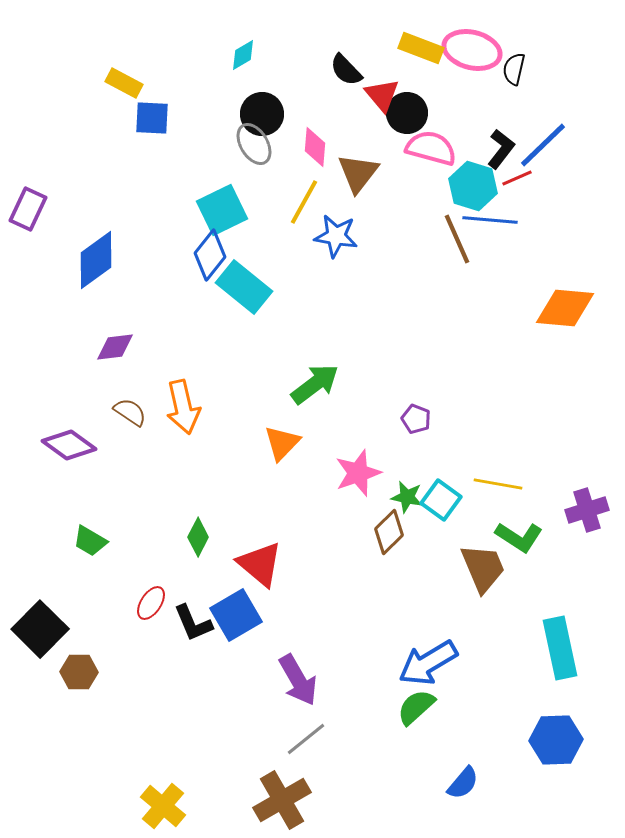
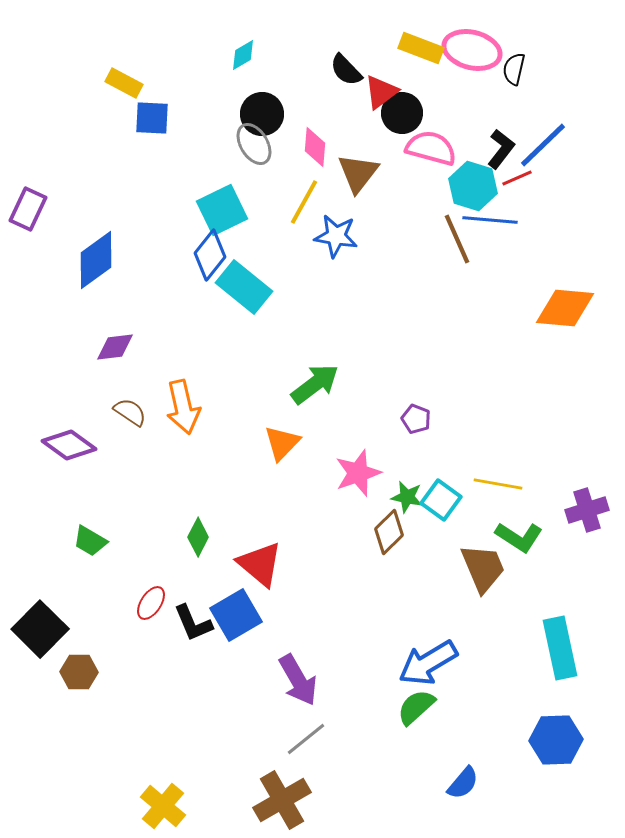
red triangle at (382, 95): moved 1 px left, 3 px up; rotated 33 degrees clockwise
black circle at (407, 113): moved 5 px left
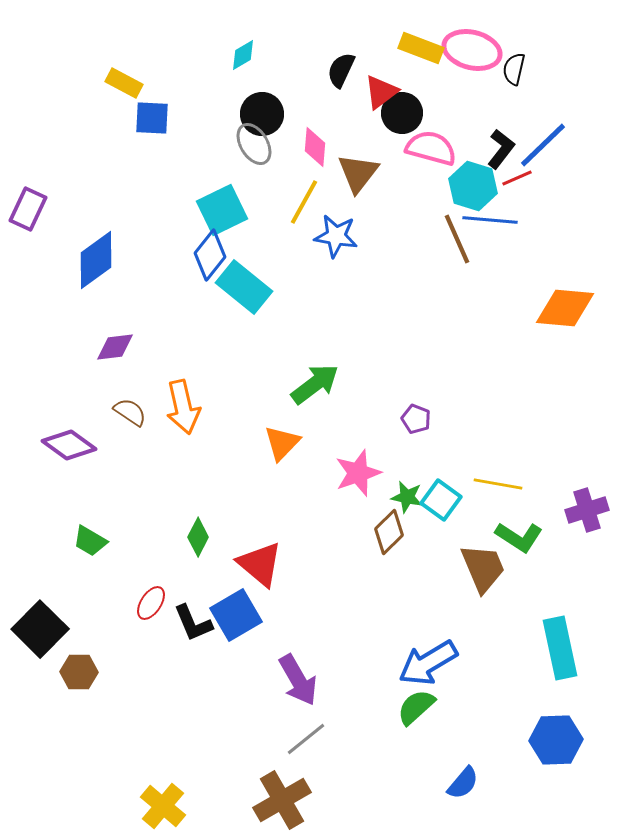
black semicircle at (346, 70): moved 5 px left; rotated 69 degrees clockwise
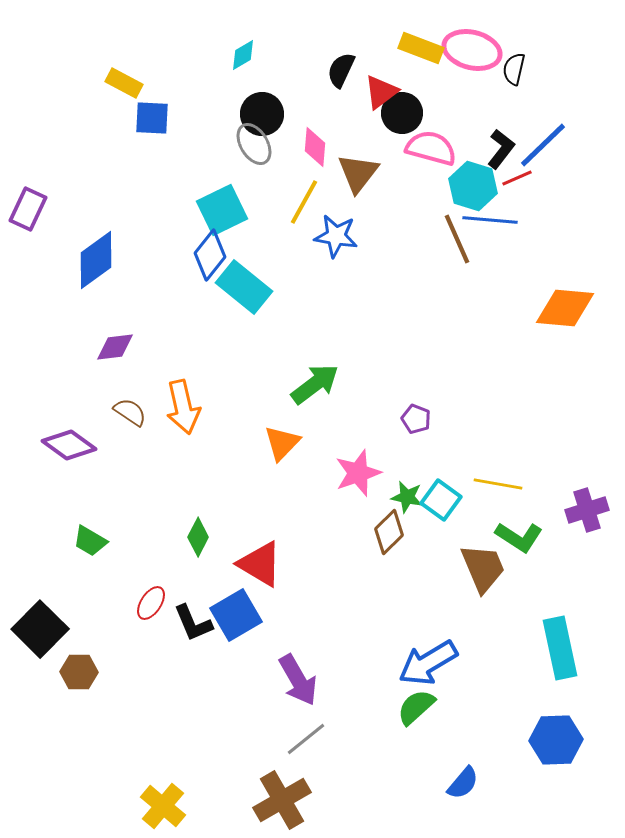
red triangle at (260, 564): rotated 9 degrees counterclockwise
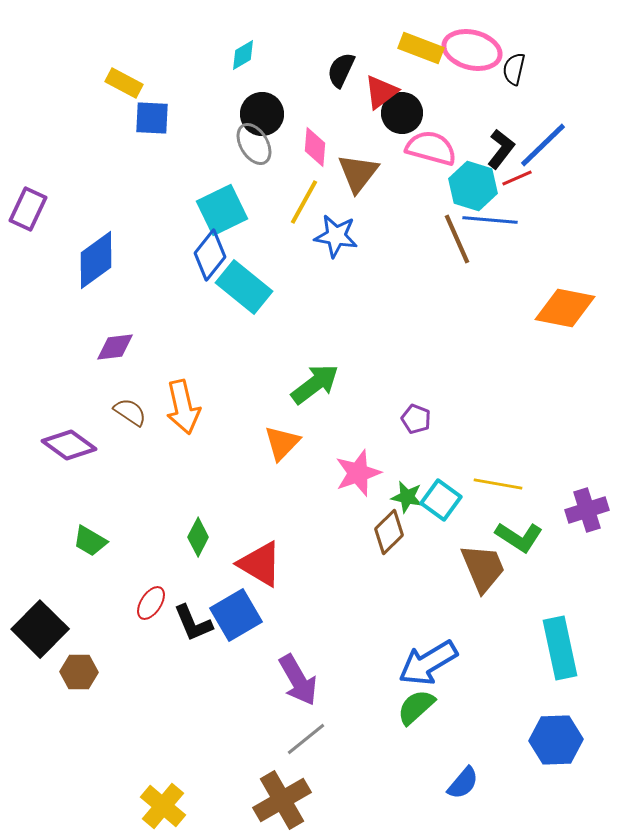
orange diamond at (565, 308): rotated 6 degrees clockwise
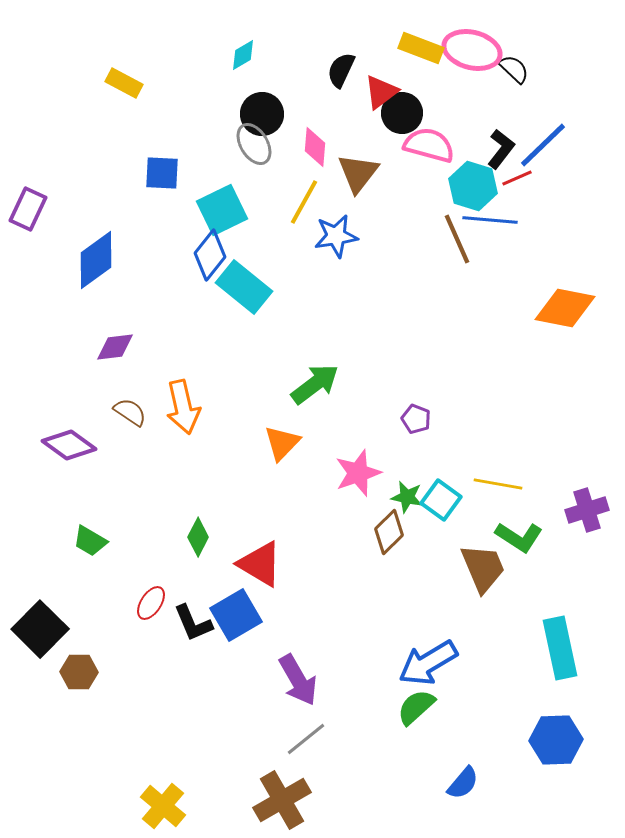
black semicircle at (514, 69): rotated 120 degrees clockwise
blue square at (152, 118): moved 10 px right, 55 px down
pink semicircle at (431, 148): moved 2 px left, 3 px up
blue star at (336, 236): rotated 18 degrees counterclockwise
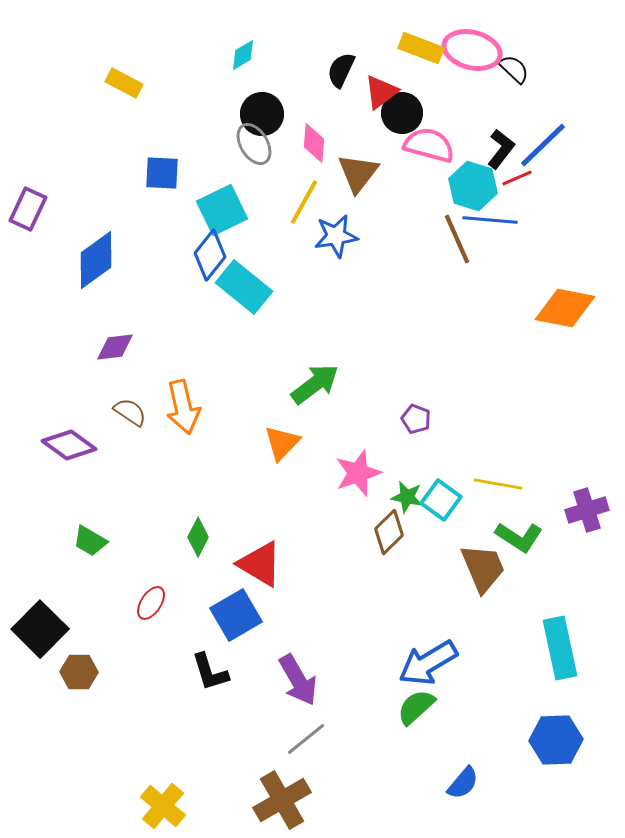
pink diamond at (315, 147): moved 1 px left, 4 px up
black L-shape at (193, 623): moved 17 px right, 49 px down; rotated 6 degrees clockwise
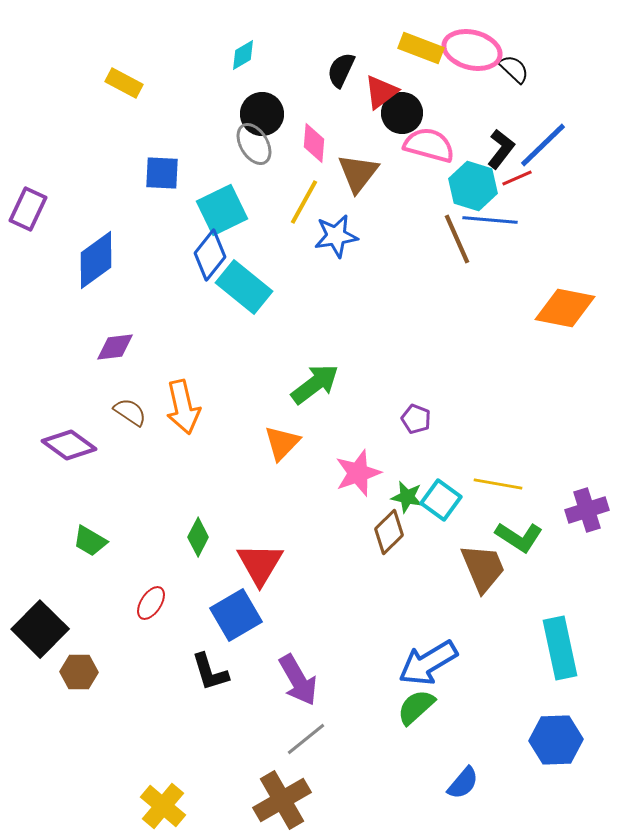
red triangle at (260, 564): rotated 30 degrees clockwise
